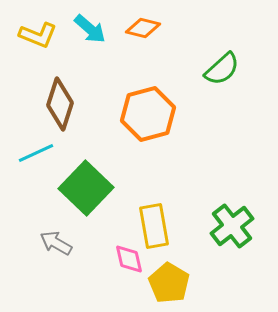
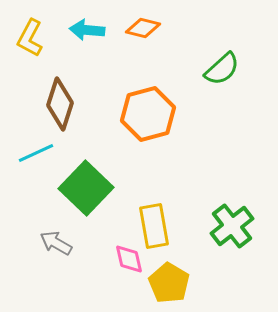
cyan arrow: moved 3 px left, 1 px down; rotated 144 degrees clockwise
yellow L-shape: moved 8 px left, 3 px down; rotated 96 degrees clockwise
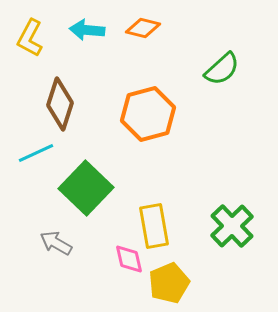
green cross: rotated 6 degrees counterclockwise
yellow pentagon: rotated 18 degrees clockwise
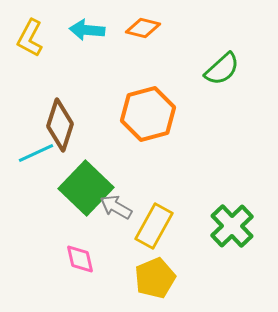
brown diamond: moved 21 px down
yellow rectangle: rotated 39 degrees clockwise
gray arrow: moved 60 px right, 36 px up
pink diamond: moved 49 px left
yellow pentagon: moved 14 px left, 5 px up
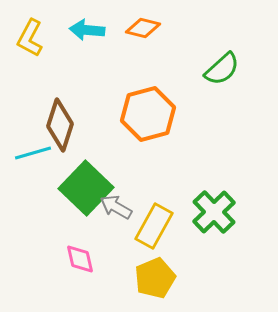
cyan line: moved 3 px left; rotated 9 degrees clockwise
green cross: moved 18 px left, 14 px up
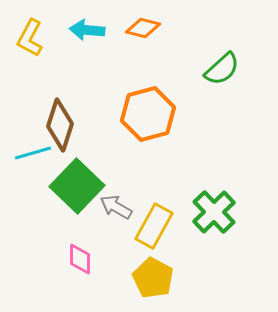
green square: moved 9 px left, 2 px up
pink diamond: rotated 12 degrees clockwise
yellow pentagon: moved 2 px left; rotated 21 degrees counterclockwise
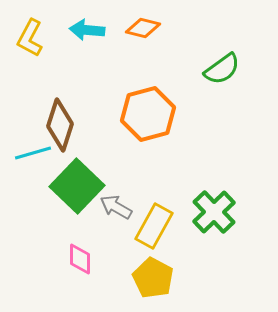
green semicircle: rotated 6 degrees clockwise
